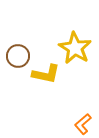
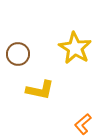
brown circle: moved 2 px up
yellow L-shape: moved 6 px left, 16 px down
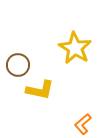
brown circle: moved 11 px down
